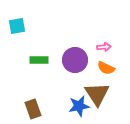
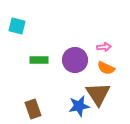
cyan square: rotated 24 degrees clockwise
brown triangle: moved 1 px right
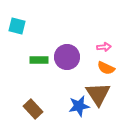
purple circle: moved 8 px left, 3 px up
brown rectangle: rotated 24 degrees counterclockwise
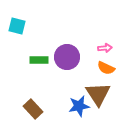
pink arrow: moved 1 px right, 1 px down
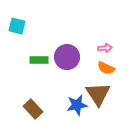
blue star: moved 2 px left, 1 px up
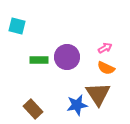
pink arrow: rotated 24 degrees counterclockwise
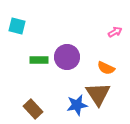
pink arrow: moved 10 px right, 16 px up
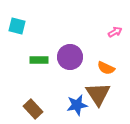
purple circle: moved 3 px right
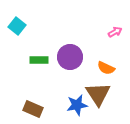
cyan square: rotated 24 degrees clockwise
brown rectangle: rotated 24 degrees counterclockwise
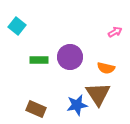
orange semicircle: rotated 12 degrees counterclockwise
brown rectangle: moved 3 px right
